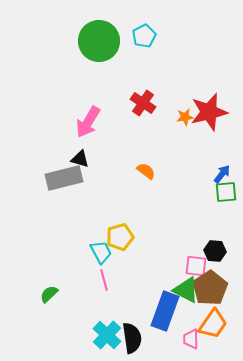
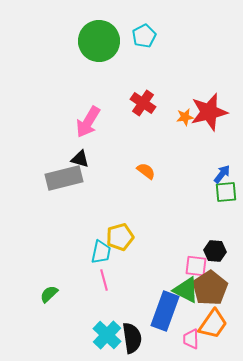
cyan trapezoid: rotated 40 degrees clockwise
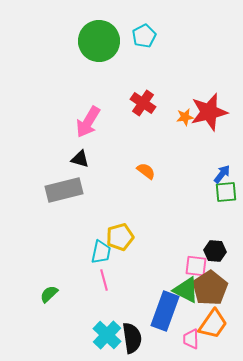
gray rectangle: moved 12 px down
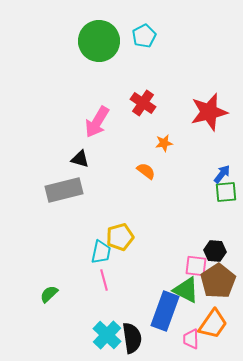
orange star: moved 21 px left, 26 px down
pink arrow: moved 9 px right
brown pentagon: moved 8 px right, 7 px up
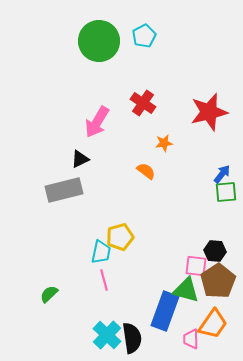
black triangle: rotated 42 degrees counterclockwise
green triangle: rotated 12 degrees counterclockwise
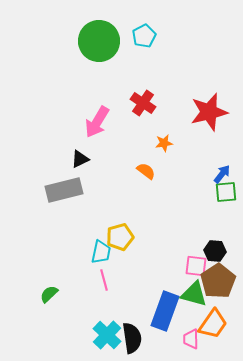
green triangle: moved 8 px right, 4 px down
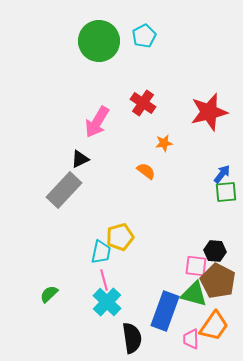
gray rectangle: rotated 33 degrees counterclockwise
brown pentagon: rotated 12 degrees counterclockwise
orange trapezoid: moved 1 px right, 2 px down
cyan cross: moved 33 px up
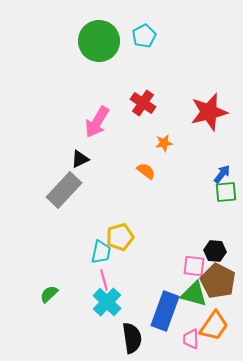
pink square: moved 2 px left
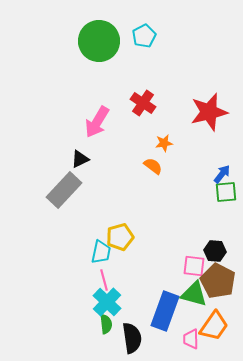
orange semicircle: moved 7 px right, 5 px up
green semicircle: moved 57 px right, 30 px down; rotated 126 degrees clockwise
